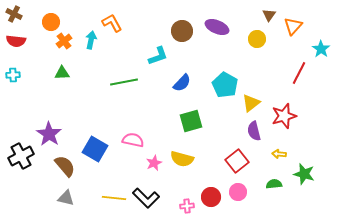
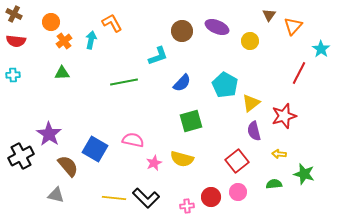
yellow circle: moved 7 px left, 2 px down
brown semicircle: moved 3 px right
gray triangle: moved 10 px left, 3 px up
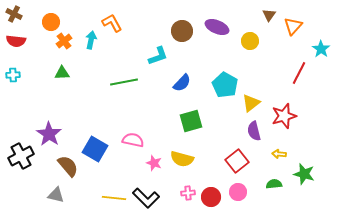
pink star: rotated 28 degrees counterclockwise
pink cross: moved 1 px right, 13 px up
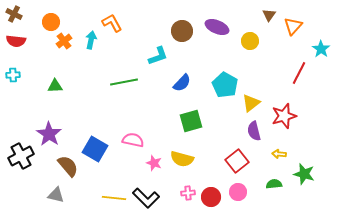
green triangle: moved 7 px left, 13 px down
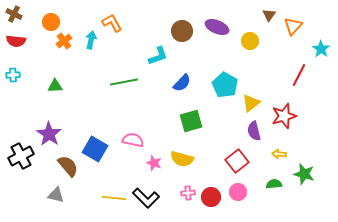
red line: moved 2 px down
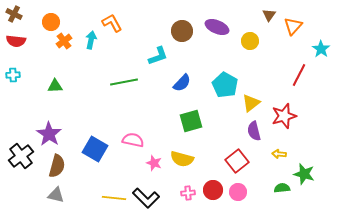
black cross: rotated 10 degrees counterclockwise
brown semicircle: moved 11 px left; rotated 55 degrees clockwise
green semicircle: moved 8 px right, 4 px down
red circle: moved 2 px right, 7 px up
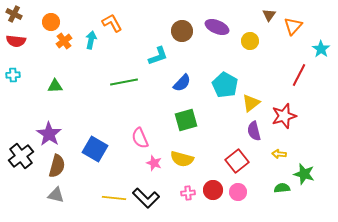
green square: moved 5 px left, 1 px up
pink semicircle: moved 7 px right, 2 px up; rotated 125 degrees counterclockwise
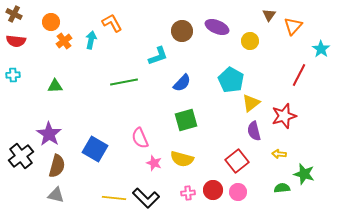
cyan pentagon: moved 6 px right, 5 px up
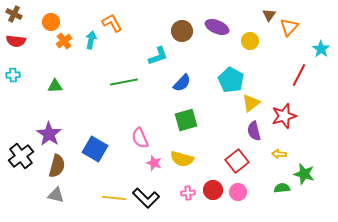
orange triangle: moved 4 px left, 1 px down
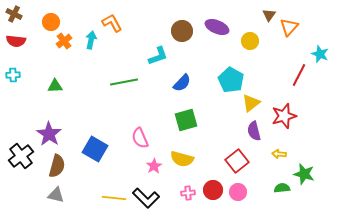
cyan star: moved 1 px left, 5 px down; rotated 12 degrees counterclockwise
pink star: moved 3 px down; rotated 21 degrees clockwise
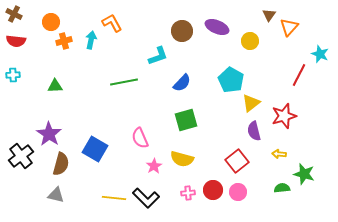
orange cross: rotated 21 degrees clockwise
brown semicircle: moved 4 px right, 2 px up
